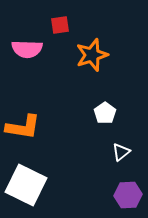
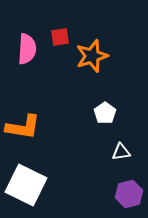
red square: moved 12 px down
pink semicircle: rotated 88 degrees counterclockwise
orange star: moved 1 px down
white triangle: rotated 30 degrees clockwise
purple hexagon: moved 1 px right, 1 px up; rotated 12 degrees counterclockwise
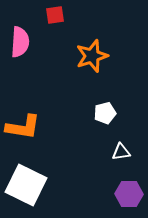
red square: moved 5 px left, 22 px up
pink semicircle: moved 7 px left, 7 px up
white pentagon: rotated 20 degrees clockwise
purple hexagon: rotated 16 degrees clockwise
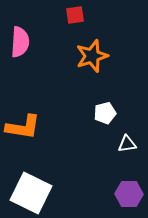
red square: moved 20 px right
white triangle: moved 6 px right, 8 px up
white square: moved 5 px right, 8 px down
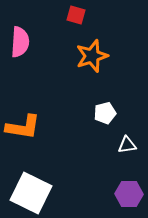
red square: moved 1 px right; rotated 24 degrees clockwise
white triangle: moved 1 px down
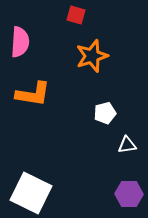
orange L-shape: moved 10 px right, 33 px up
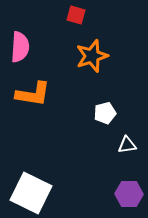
pink semicircle: moved 5 px down
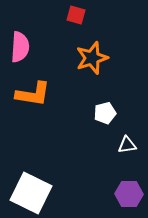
orange star: moved 2 px down
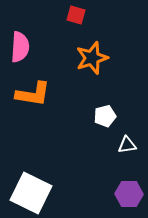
white pentagon: moved 3 px down
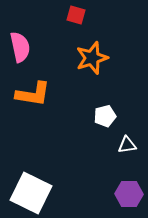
pink semicircle: rotated 16 degrees counterclockwise
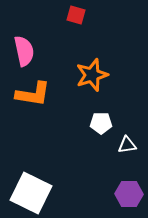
pink semicircle: moved 4 px right, 4 px down
orange star: moved 17 px down
white pentagon: moved 4 px left, 7 px down; rotated 15 degrees clockwise
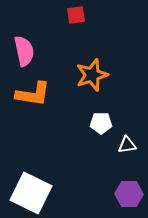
red square: rotated 24 degrees counterclockwise
